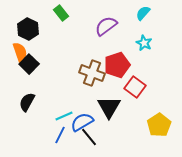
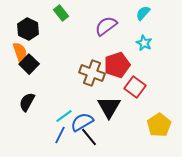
cyan line: rotated 12 degrees counterclockwise
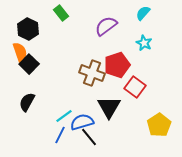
blue semicircle: rotated 15 degrees clockwise
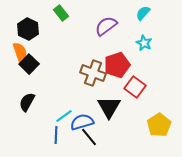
brown cross: moved 1 px right
blue line: moved 4 px left; rotated 24 degrees counterclockwise
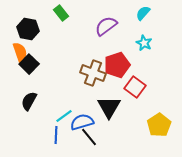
black hexagon: rotated 15 degrees counterclockwise
black semicircle: moved 2 px right, 1 px up
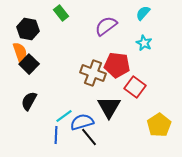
red pentagon: rotated 25 degrees clockwise
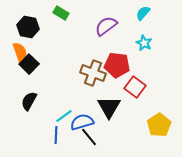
green rectangle: rotated 21 degrees counterclockwise
black hexagon: moved 2 px up
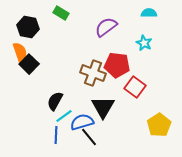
cyan semicircle: moved 6 px right; rotated 49 degrees clockwise
purple semicircle: moved 1 px down
black semicircle: moved 26 px right
black triangle: moved 6 px left
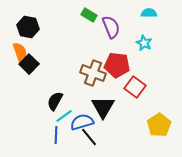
green rectangle: moved 28 px right, 2 px down
purple semicircle: moved 5 px right; rotated 105 degrees clockwise
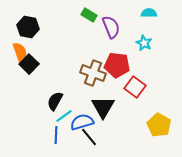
yellow pentagon: rotated 10 degrees counterclockwise
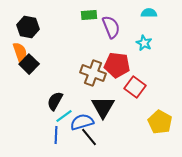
green rectangle: rotated 35 degrees counterclockwise
yellow pentagon: moved 1 px right, 3 px up
